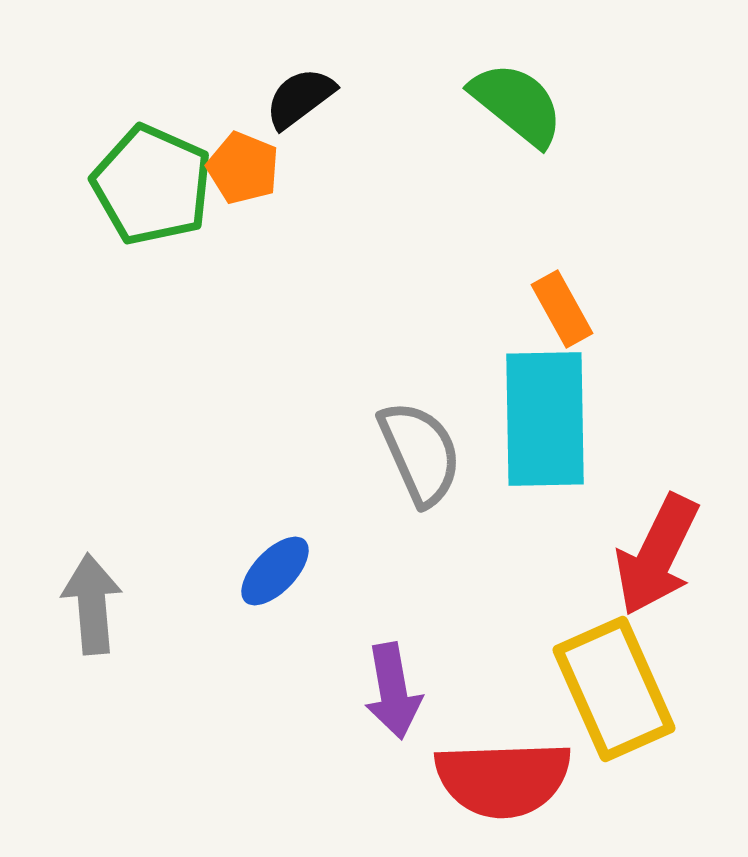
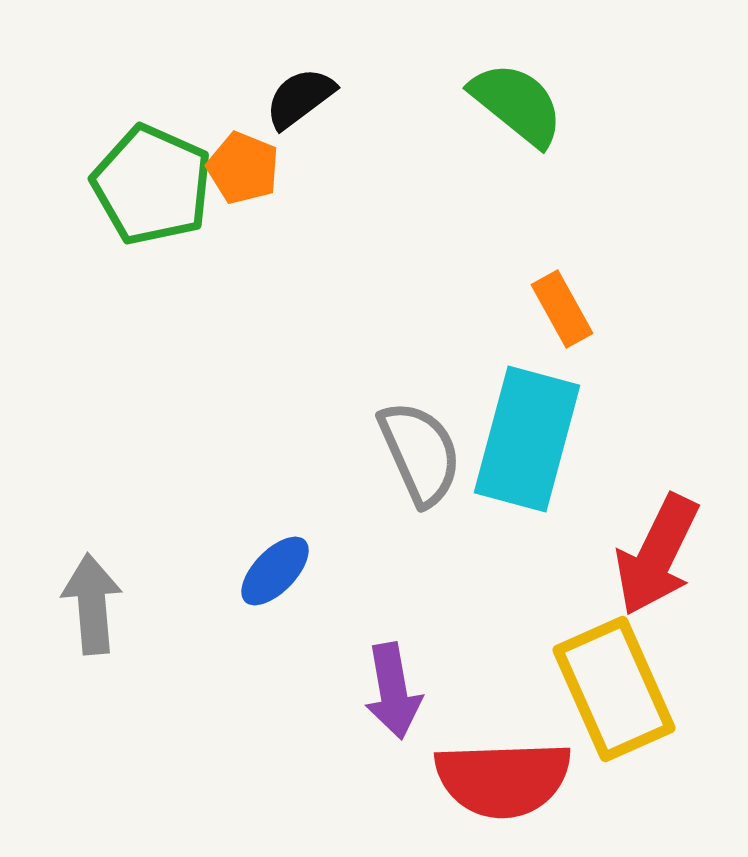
cyan rectangle: moved 18 px left, 20 px down; rotated 16 degrees clockwise
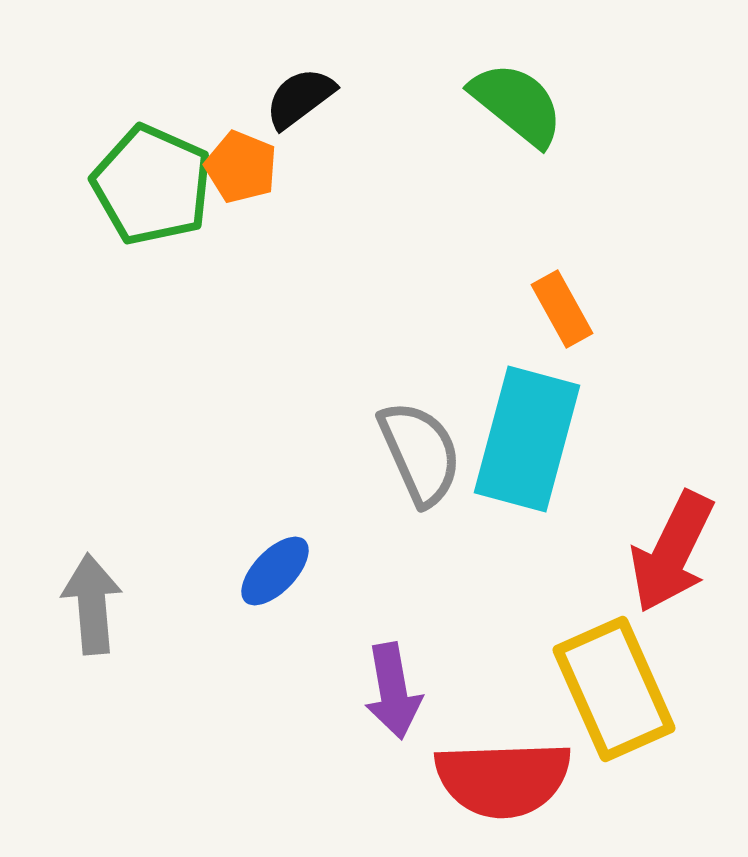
orange pentagon: moved 2 px left, 1 px up
red arrow: moved 15 px right, 3 px up
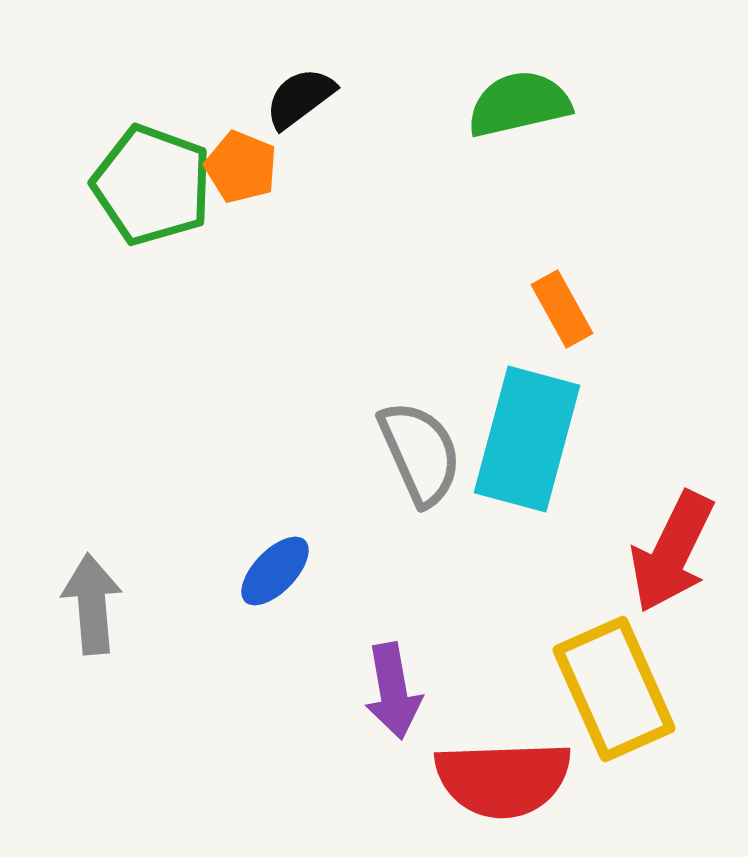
green semicircle: moved 2 px right; rotated 52 degrees counterclockwise
green pentagon: rotated 4 degrees counterclockwise
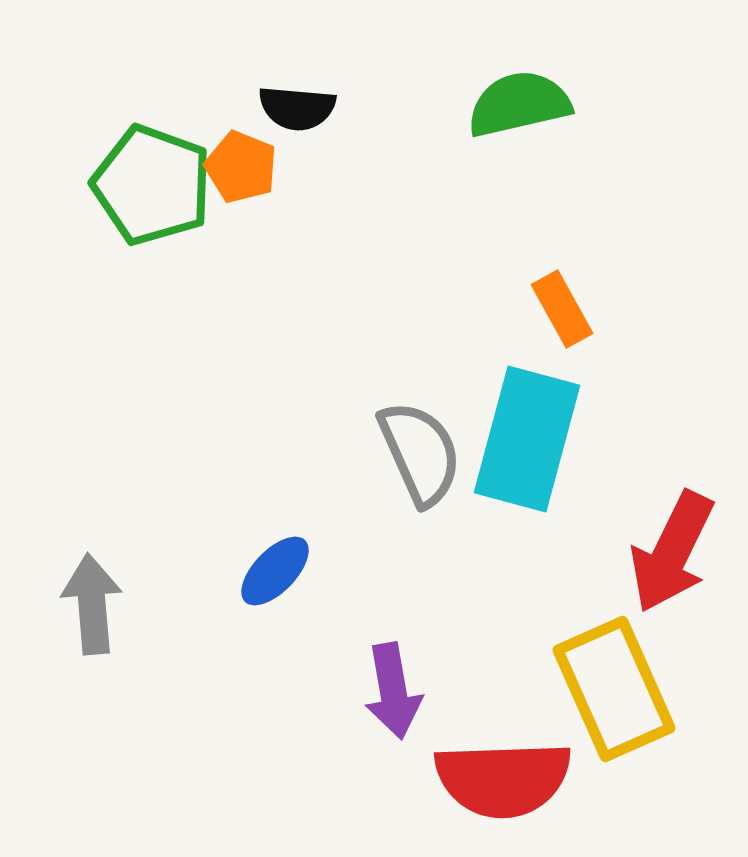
black semicircle: moved 3 px left, 10 px down; rotated 138 degrees counterclockwise
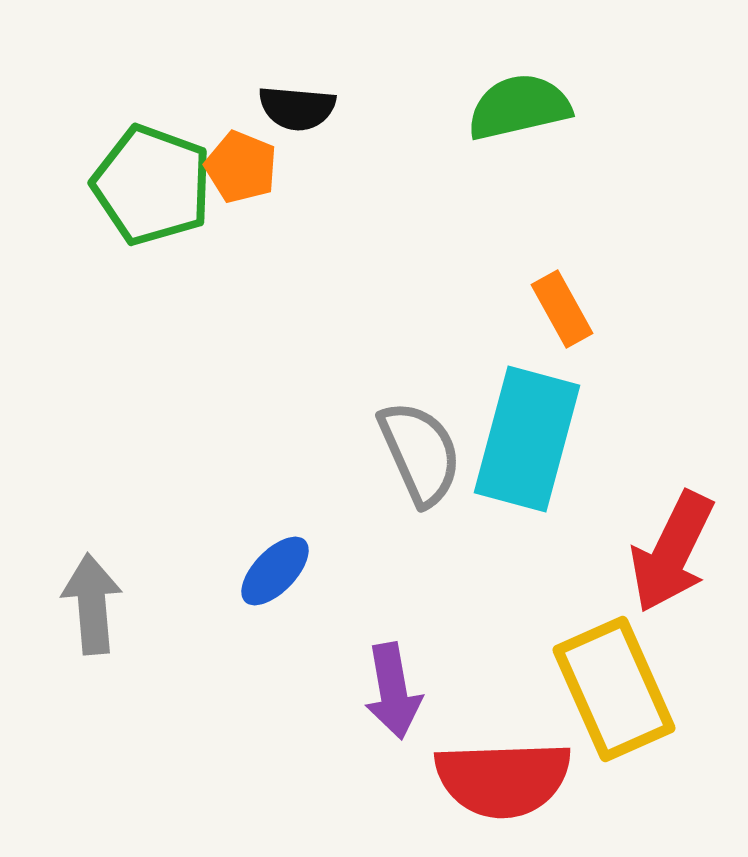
green semicircle: moved 3 px down
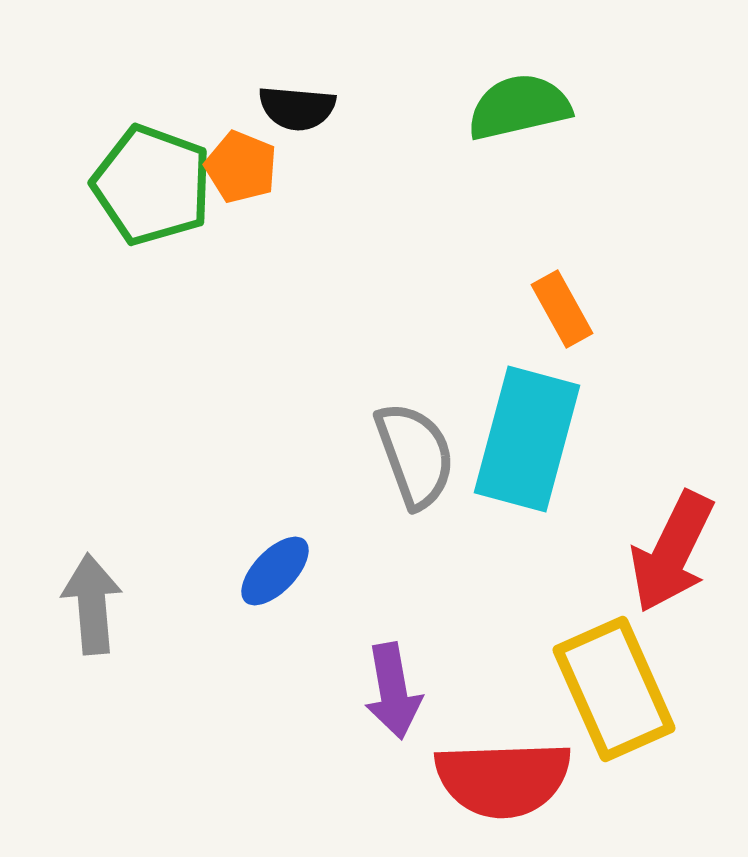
gray semicircle: moved 5 px left, 2 px down; rotated 4 degrees clockwise
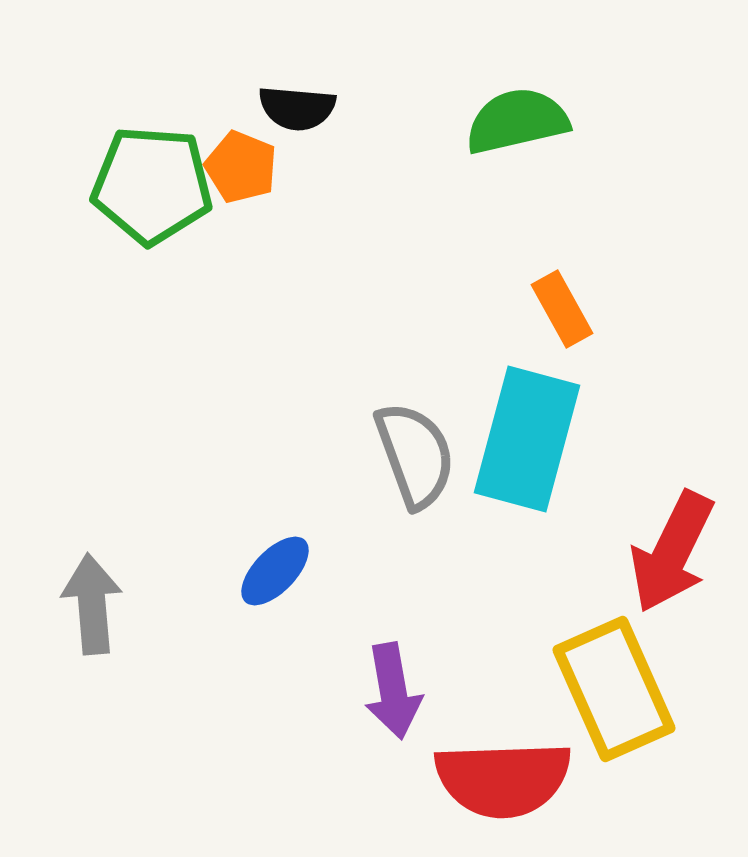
green semicircle: moved 2 px left, 14 px down
green pentagon: rotated 16 degrees counterclockwise
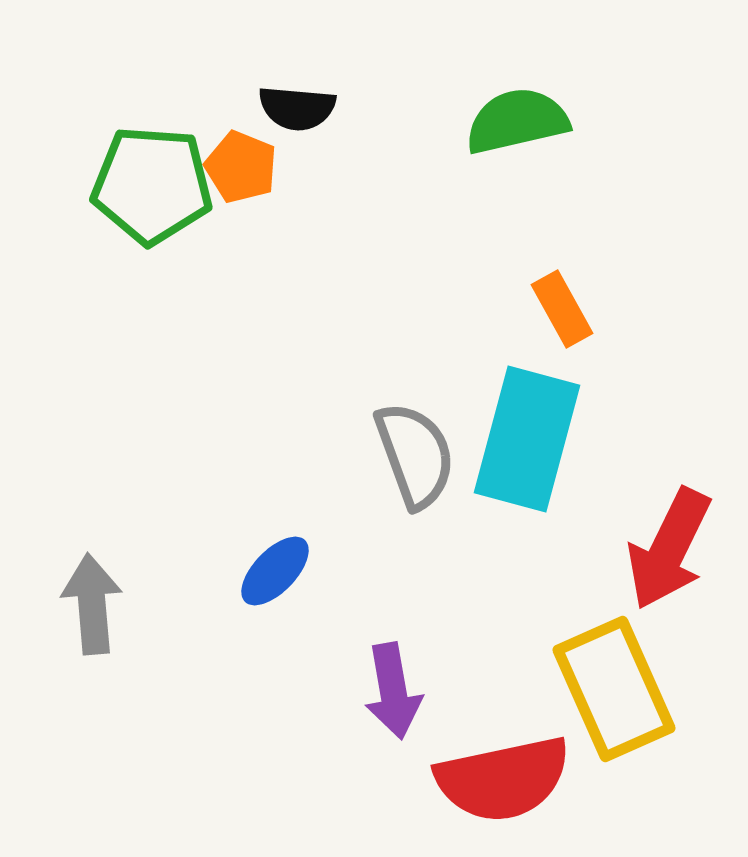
red arrow: moved 3 px left, 3 px up
red semicircle: rotated 10 degrees counterclockwise
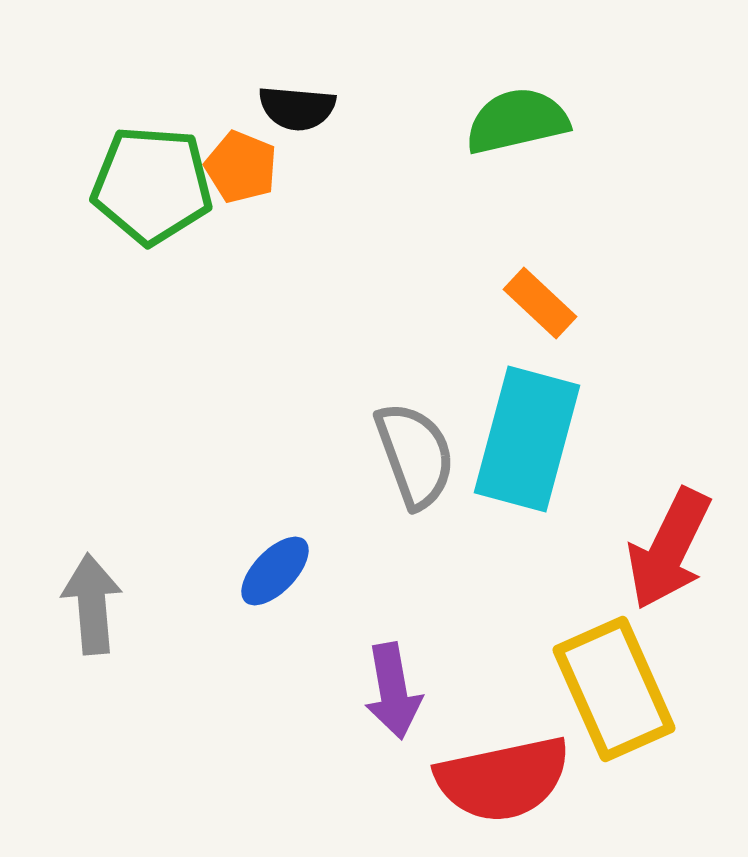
orange rectangle: moved 22 px left, 6 px up; rotated 18 degrees counterclockwise
